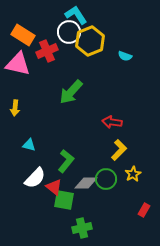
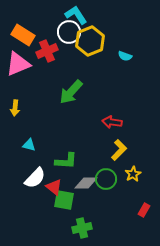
pink triangle: rotated 36 degrees counterclockwise
green L-shape: rotated 55 degrees clockwise
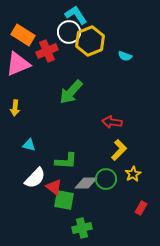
red rectangle: moved 3 px left, 2 px up
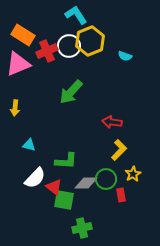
white circle: moved 14 px down
red rectangle: moved 20 px left, 13 px up; rotated 40 degrees counterclockwise
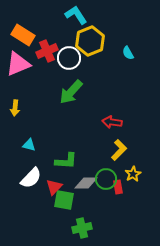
white circle: moved 12 px down
cyan semicircle: moved 3 px right, 3 px up; rotated 40 degrees clockwise
white semicircle: moved 4 px left
red triangle: rotated 36 degrees clockwise
red rectangle: moved 3 px left, 8 px up
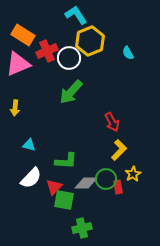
red arrow: rotated 126 degrees counterclockwise
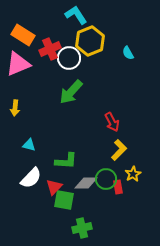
red cross: moved 3 px right, 2 px up
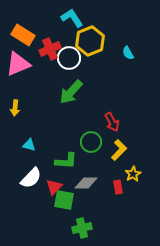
cyan L-shape: moved 4 px left, 3 px down
green circle: moved 15 px left, 37 px up
